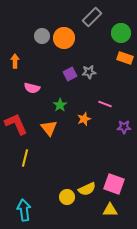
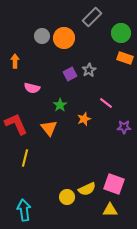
gray star: moved 2 px up; rotated 24 degrees counterclockwise
pink line: moved 1 px right, 1 px up; rotated 16 degrees clockwise
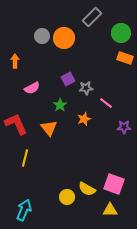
gray star: moved 3 px left, 18 px down; rotated 24 degrees clockwise
purple square: moved 2 px left, 5 px down
pink semicircle: rotated 42 degrees counterclockwise
yellow semicircle: rotated 54 degrees clockwise
cyan arrow: rotated 30 degrees clockwise
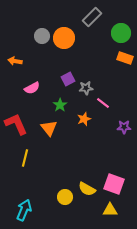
orange arrow: rotated 80 degrees counterclockwise
pink line: moved 3 px left
yellow circle: moved 2 px left
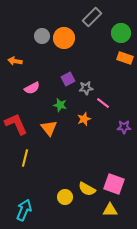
green star: rotated 24 degrees counterclockwise
